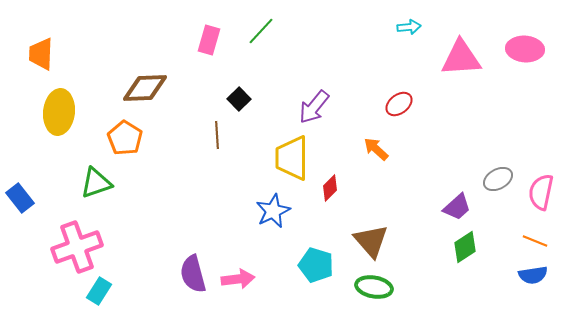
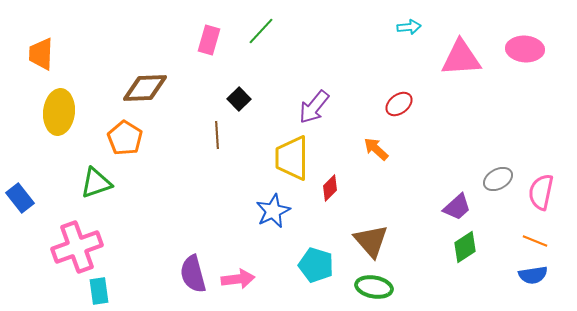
cyan rectangle: rotated 40 degrees counterclockwise
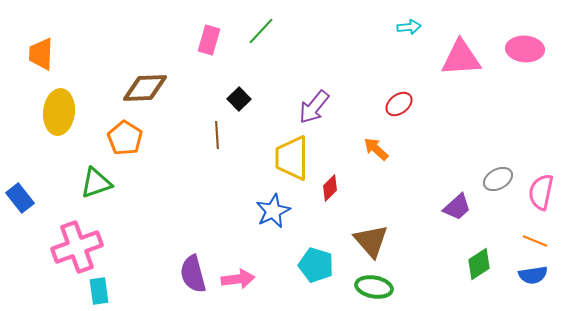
green diamond: moved 14 px right, 17 px down
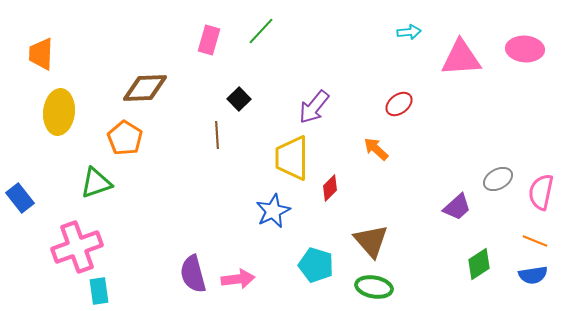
cyan arrow: moved 5 px down
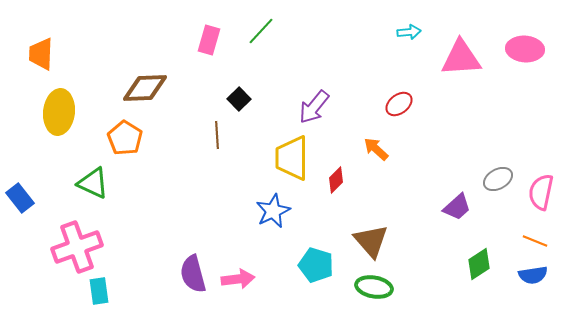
green triangle: moved 3 px left; rotated 44 degrees clockwise
red diamond: moved 6 px right, 8 px up
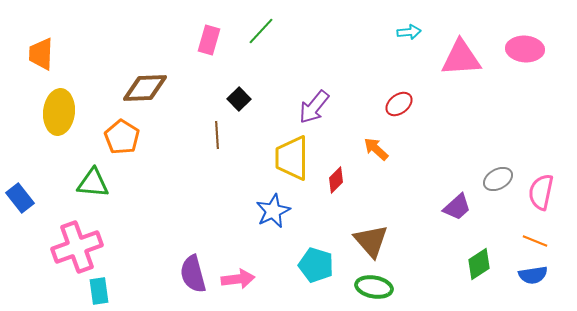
orange pentagon: moved 3 px left, 1 px up
green triangle: rotated 20 degrees counterclockwise
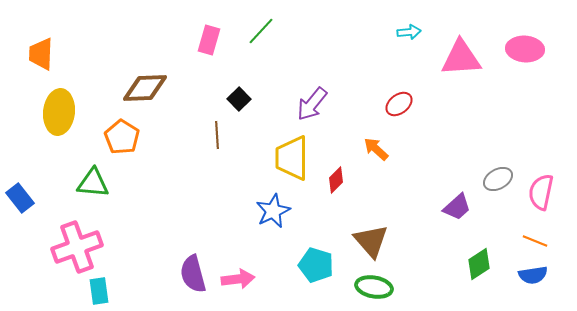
purple arrow: moved 2 px left, 3 px up
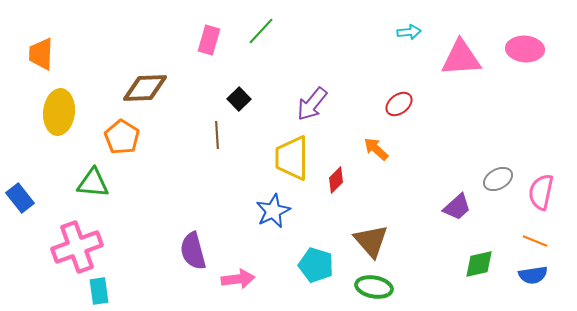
green diamond: rotated 20 degrees clockwise
purple semicircle: moved 23 px up
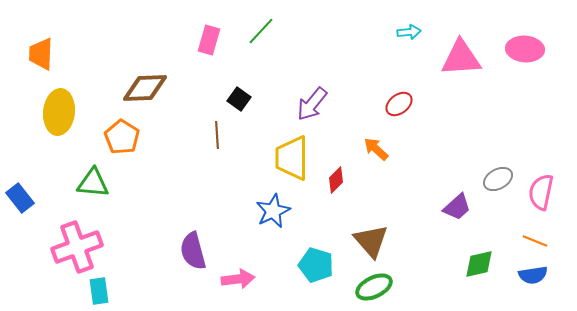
black square: rotated 10 degrees counterclockwise
green ellipse: rotated 36 degrees counterclockwise
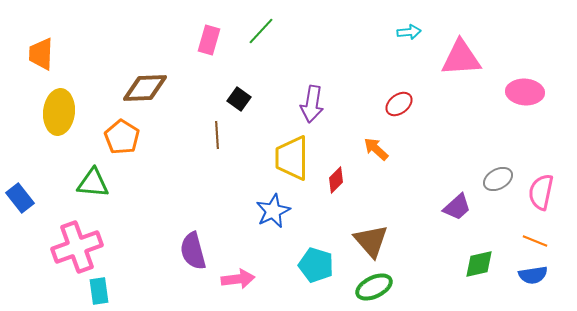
pink ellipse: moved 43 px down
purple arrow: rotated 30 degrees counterclockwise
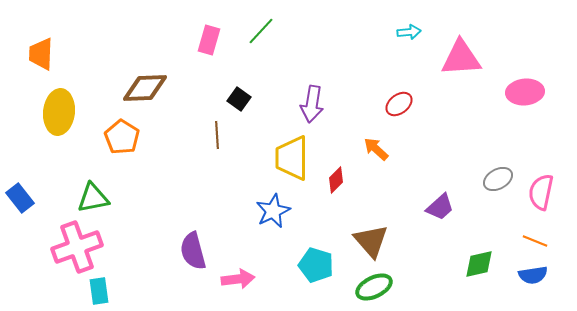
pink ellipse: rotated 9 degrees counterclockwise
green triangle: moved 15 px down; rotated 16 degrees counterclockwise
purple trapezoid: moved 17 px left
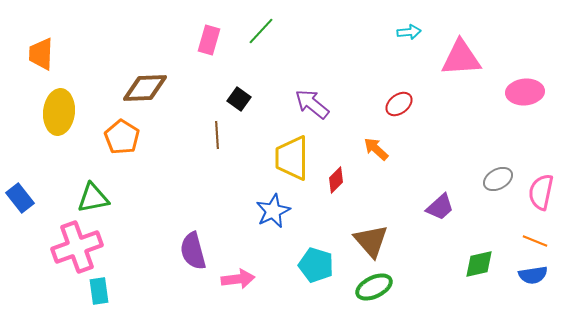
purple arrow: rotated 120 degrees clockwise
